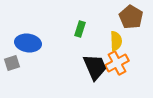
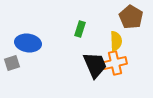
orange cross: moved 2 px left; rotated 15 degrees clockwise
black trapezoid: moved 2 px up
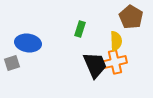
orange cross: moved 1 px up
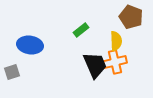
brown pentagon: rotated 10 degrees counterclockwise
green rectangle: moved 1 px right, 1 px down; rotated 35 degrees clockwise
blue ellipse: moved 2 px right, 2 px down
gray square: moved 9 px down
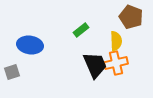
orange cross: moved 1 px right, 1 px down
